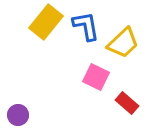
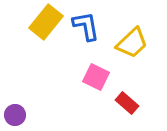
yellow trapezoid: moved 9 px right
purple circle: moved 3 px left
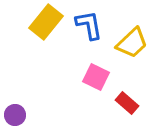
blue L-shape: moved 3 px right, 1 px up
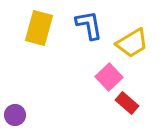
yellow rectangle: moved 7 px left, 6 px down; rotated 24 degrees counterclockwise
yellow trapezoid: rotated 12 degrees clockwise
pink square: moved 13 px right; rotated 20 degrees clockwise
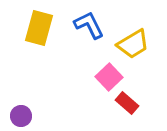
blue L-shape: rotated 16 degrees counterclockwise
yellow trapezoid: moved 1 px right, 1 px down
purple circle: moved 6 px right, 1 px down
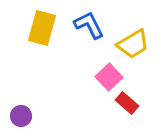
yellow rectangle: moved 3 px right
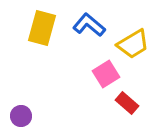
blue L-shape: rotated 24 degrees counterclockwise
pink square: moved 3 px left, 3 px up; rotated 12 degrees clockwise
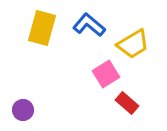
purple circle: moved 2 px right, 6 px up
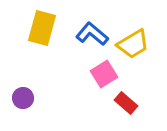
blue L-shape: moved 3 px right, 9 px down
pink square: moved 2 px left
red rectangle: moved 1 px left
purple circle: moved 12 px up
